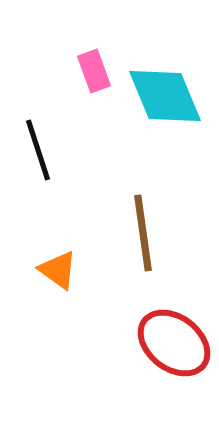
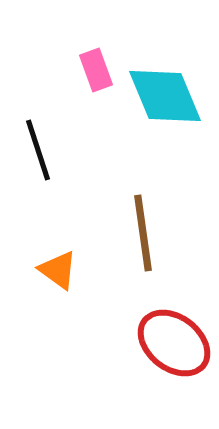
pink rectangle: moved 2 px right, 1 px up
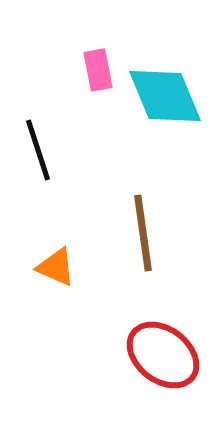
pink rectangle: moved 2 px right; rotated 9 degrees clockwise
orange triangle: moved 2 px left, 3 px up; rotated 12 degrees counterclockwise
red ellipse: moved 11 px left, 12 px down
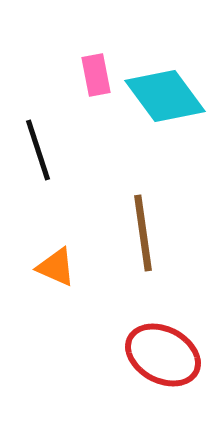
pink rectangle: moved 2 px left, 5 px down
cyan diamond: rotated 14 degrees counterclockwise
red ellipse: rotated 10 degrees counterclockwise
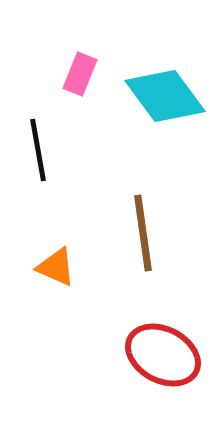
pink rectangle: moved 16 px left, 1 px up; rotated 33 degrees clockwise
black line: rotated 8 degrees clockwise
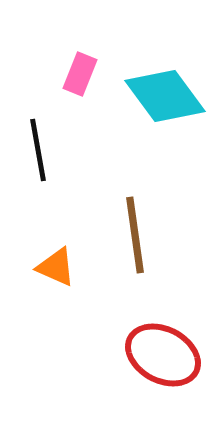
brown line: moved 8 px left, 2 px down
